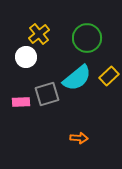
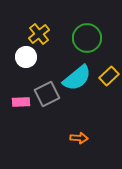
gray square: rotated 10 degrees counterclockwise
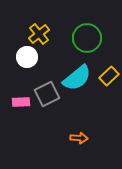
white circle: moved 1 px right
